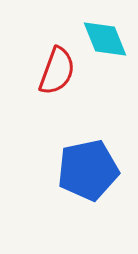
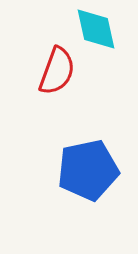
cyan diamond: moved 9 px left, 10 px up; rotated 9 degrees clockwise
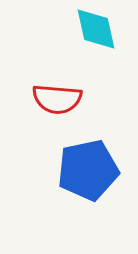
red semicircle: moved 28 px down; rotated 75 degrees clockwise
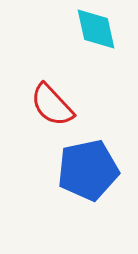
red semicircle: moved 5 px left, 6 px down; rotated 42 degrees clockwise
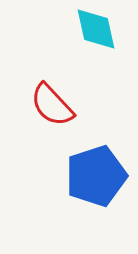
blue pentagon: moved 8 px right, 6 px down; rotated 6 degrees counterclockwise
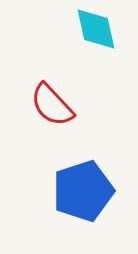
blue pentagon: moved 13 px left, 15 px down
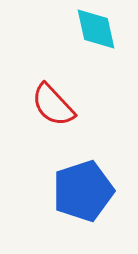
red semicircle: moved 1 px right
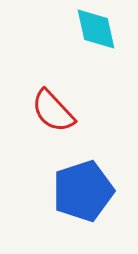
red semicircle: moved 6 px down
